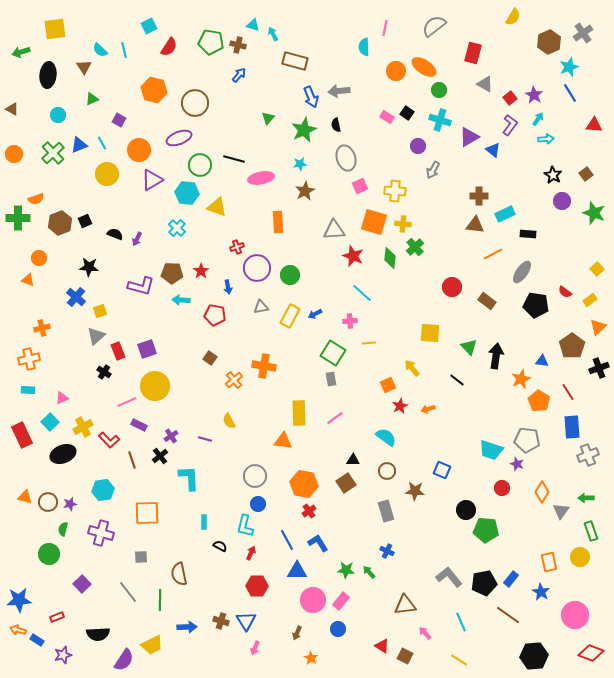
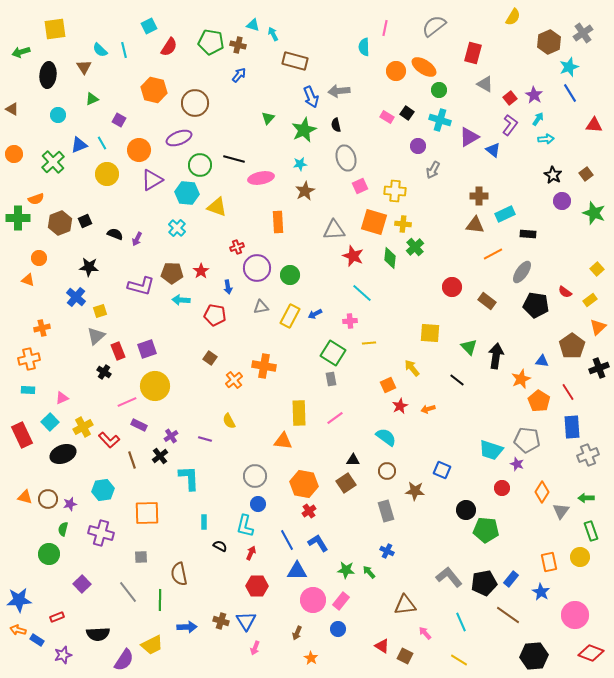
green cross at (53, 153): moved 9 px down
brown circle at (48, 502): moved 3 px up
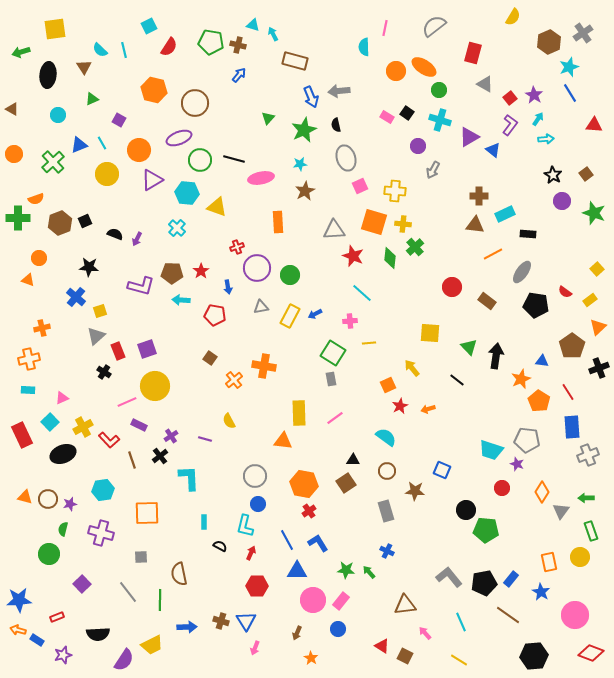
green circle at (200, 165): moved 5 px up
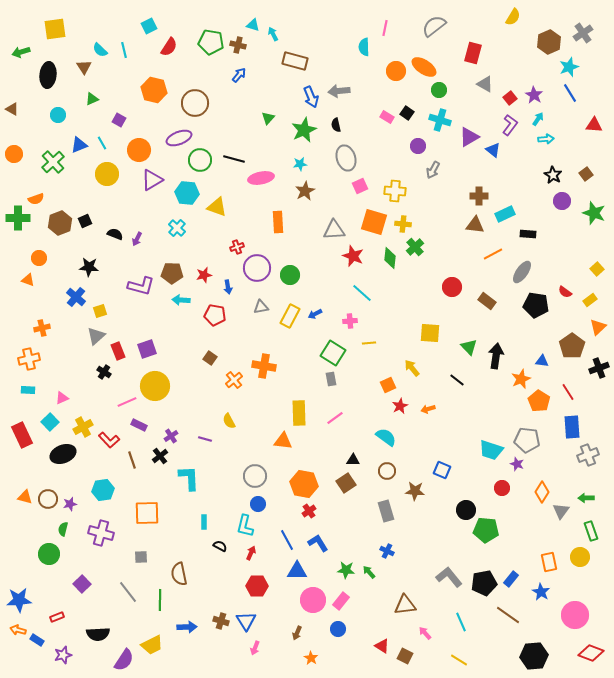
red star at (201, 271): moved 3 px right, 4 px down; rotated 21 degrees clockwise
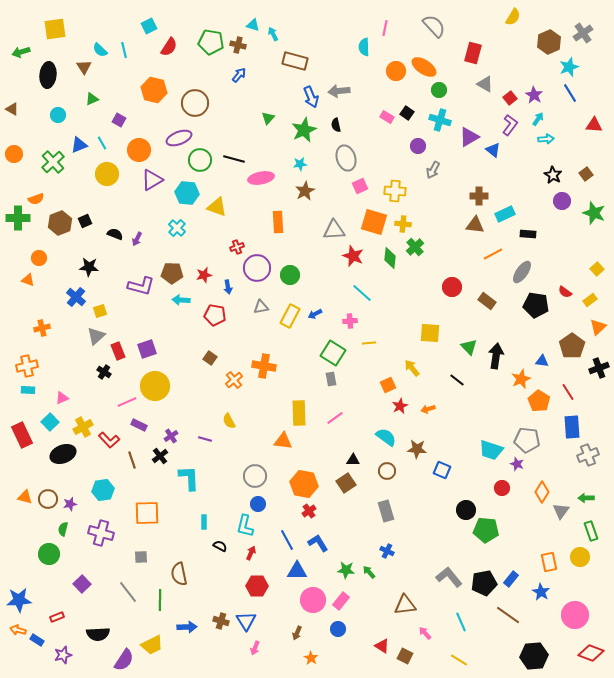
gray semicircle at (434, 26): rotated 85 degrees clockwise
orange cross at (29, 359): moved 2 px left, 7 px down
brown star at (415, 491): moved 2 px right, 42 px up
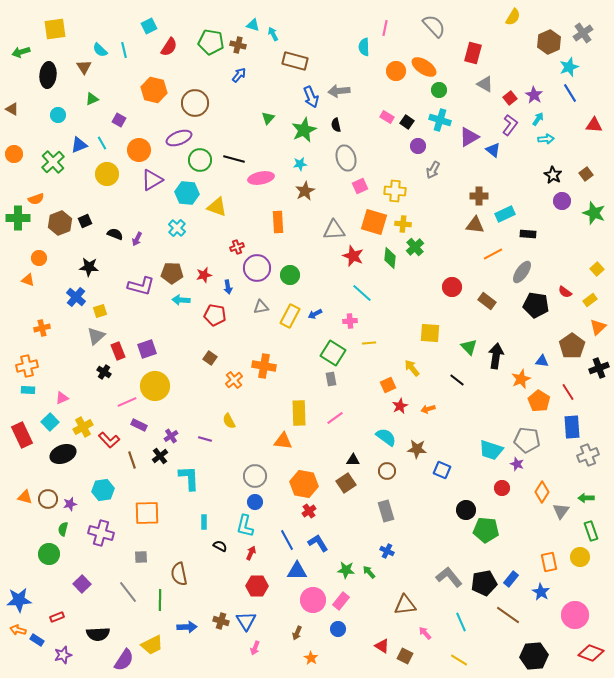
black square at (407, 113): moved 9 px down
blue circle at (258, 504): moved 3 px left, 2 px up
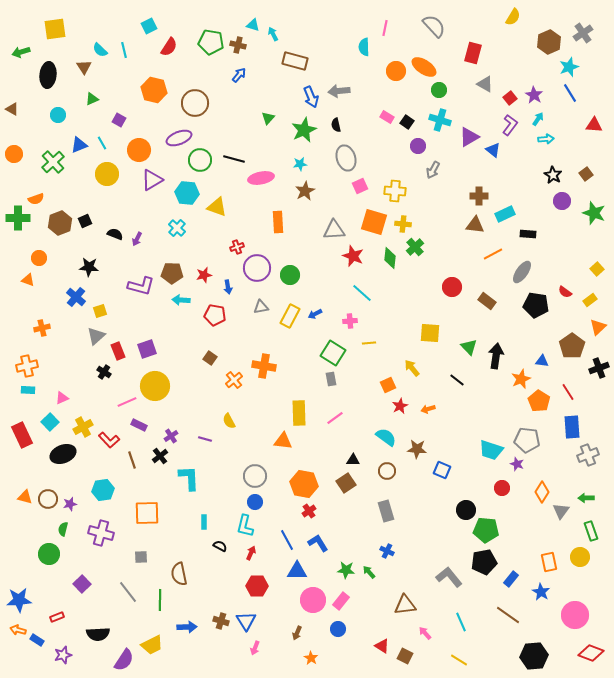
black pentagon at (484, 583): moved 21 px up
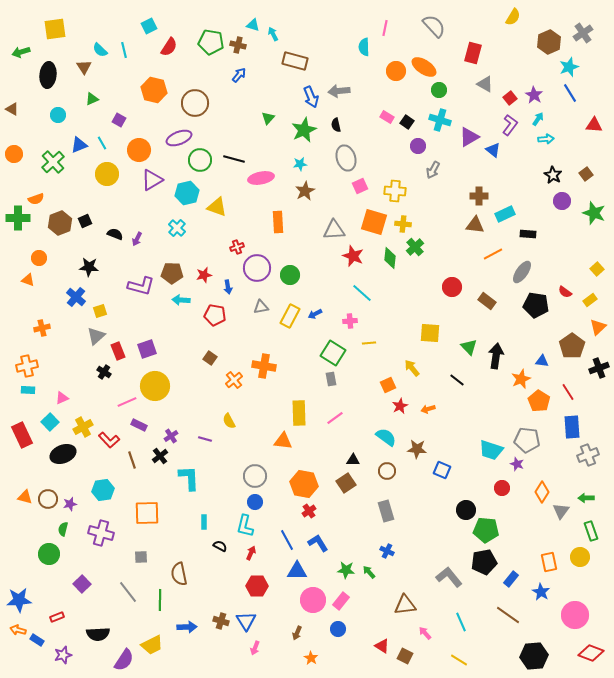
cyan hexagon at (187, 193): rotated 20 degrees counterclockwise
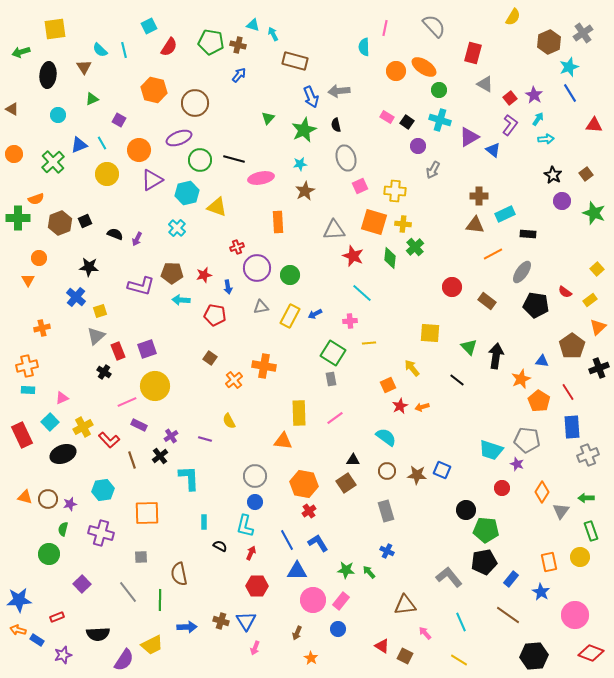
orange triangle at (28, 280): rotated 40 degrees clockwise
orange arrow at (428, 409): moved 6 px left, 2 px up
brown star at (417, 449): moved 26 px down
